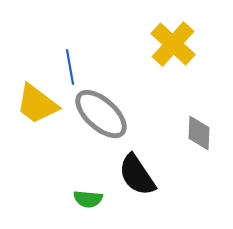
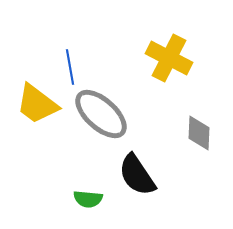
yellow cross: moved 4 px left, 14 px down; rotated 15 degrees counterclockwise
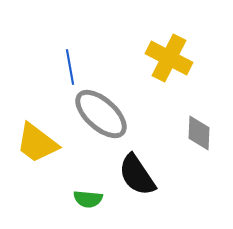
yellow trapezoid: moved 39 px down
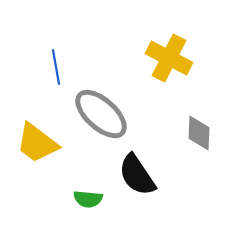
blue line: moved 14 px left
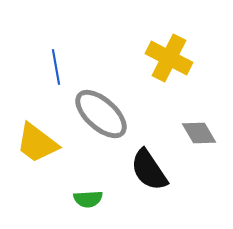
gray diamond: rotated 33 degrees counterclockwise
black semicircle: moved 12 px right, 5 px up
green semicircle: rotated 8 degrees counterclockwise
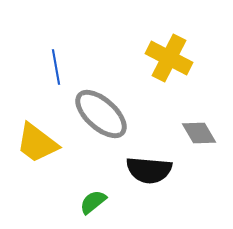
black semicircle: rotated 51 degrees counterclockwise
green semicircle: moved 5 px right, 3 px down; rotated 144 degrees clockwise
